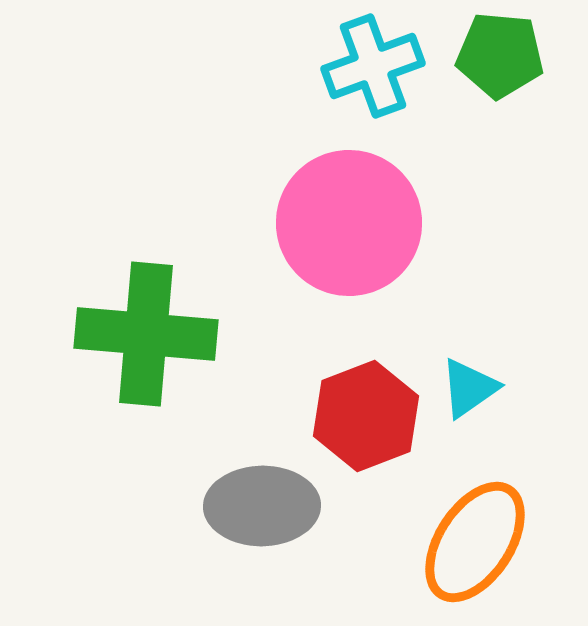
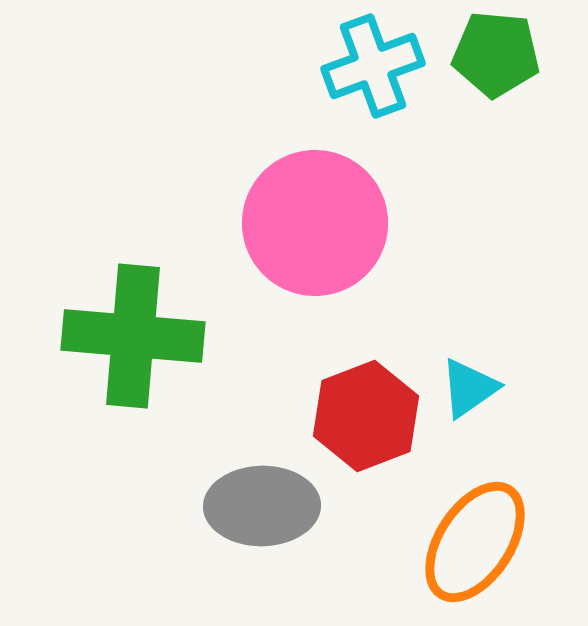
green pentagon: moved 4 px left, 1 px up
pink circle: moved 34 px left
green cross: moved 13 px left, 2 px down
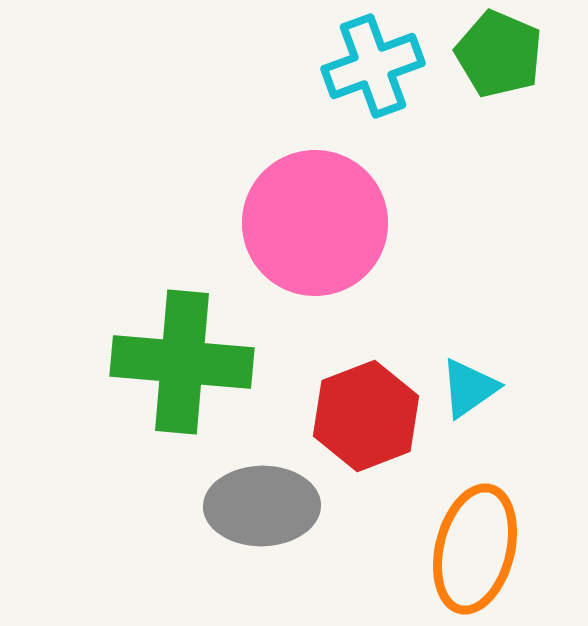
green pentagon: moved 3 px right; rotated 18 degrees clockwise
green cross: moved 49 px right, 26 px down
orange ellipse: moved 7 px down; rotated 19 degrees counterclockwise
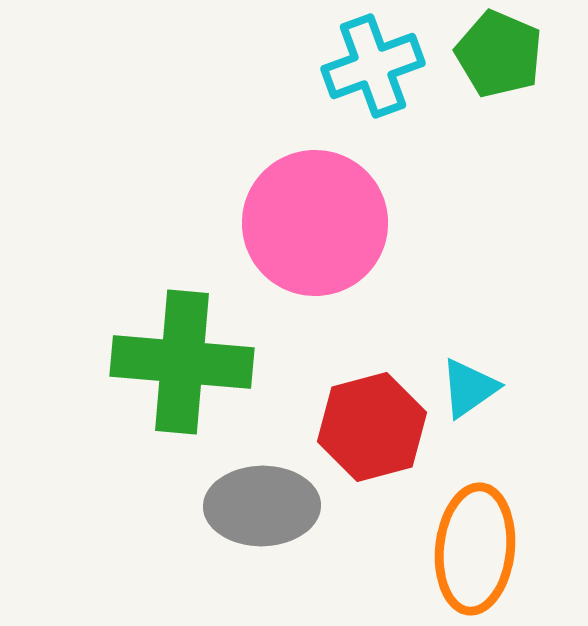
red hexagon: moved 6 px right, 11 px down; rotated 6 degrees clockwise
orange ellipse: rotated 8 degrees counterclockwise
